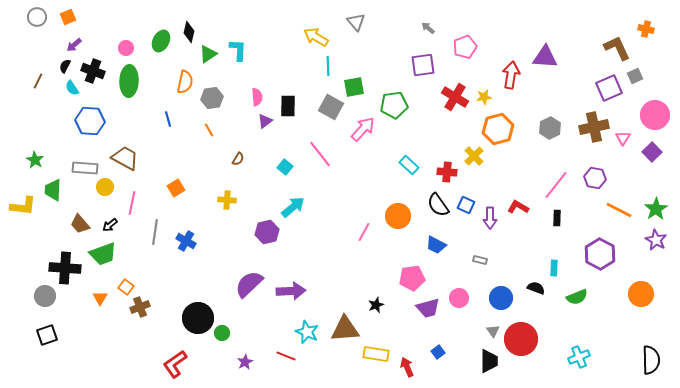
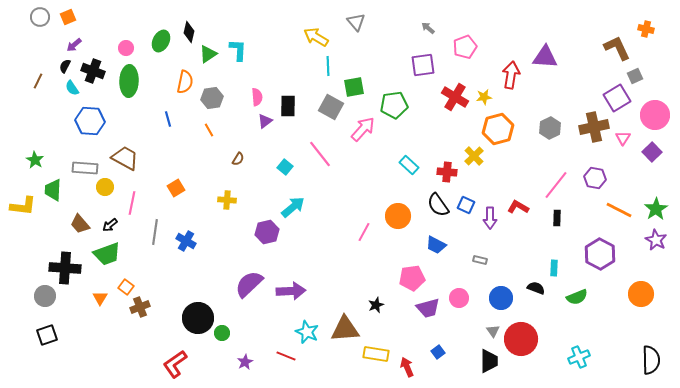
gray circle at (37, 17): moved 3 px right
purple square at (609, 88): moved 8 px right, 10 px down; rotated 8 degrees counterclockwise
green trapezoid at (103, 254): moved 4 px right
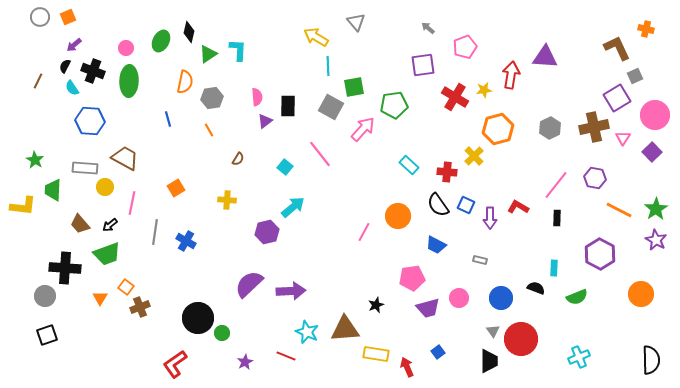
yellow star at (484, 97): moved 7 px up
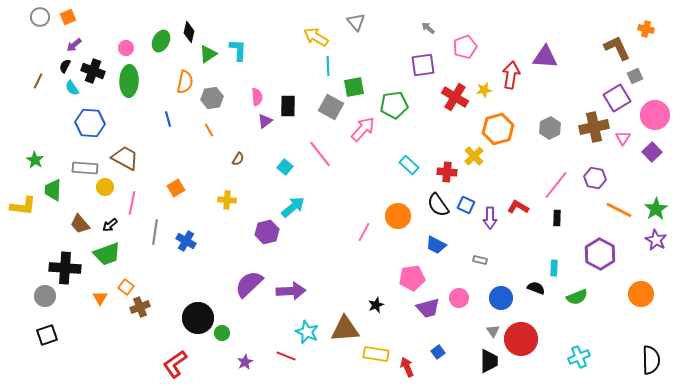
blue hexagon at (90, 121): moved 2 px down
